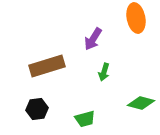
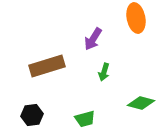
black hexagon: moved 5 px left, 6 px down
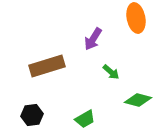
green arrow: moved 7 px right; rotated 66 degrees counterclockwise
green diamond: moved 3 px left, 3 px up
green trapezoid: rotated 15 degrees counterclockwise
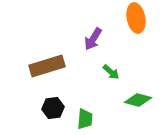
black hexagon: moved 21 px right, 7 px up
green trapezoid: rotated 55 degrees counterclockwise
